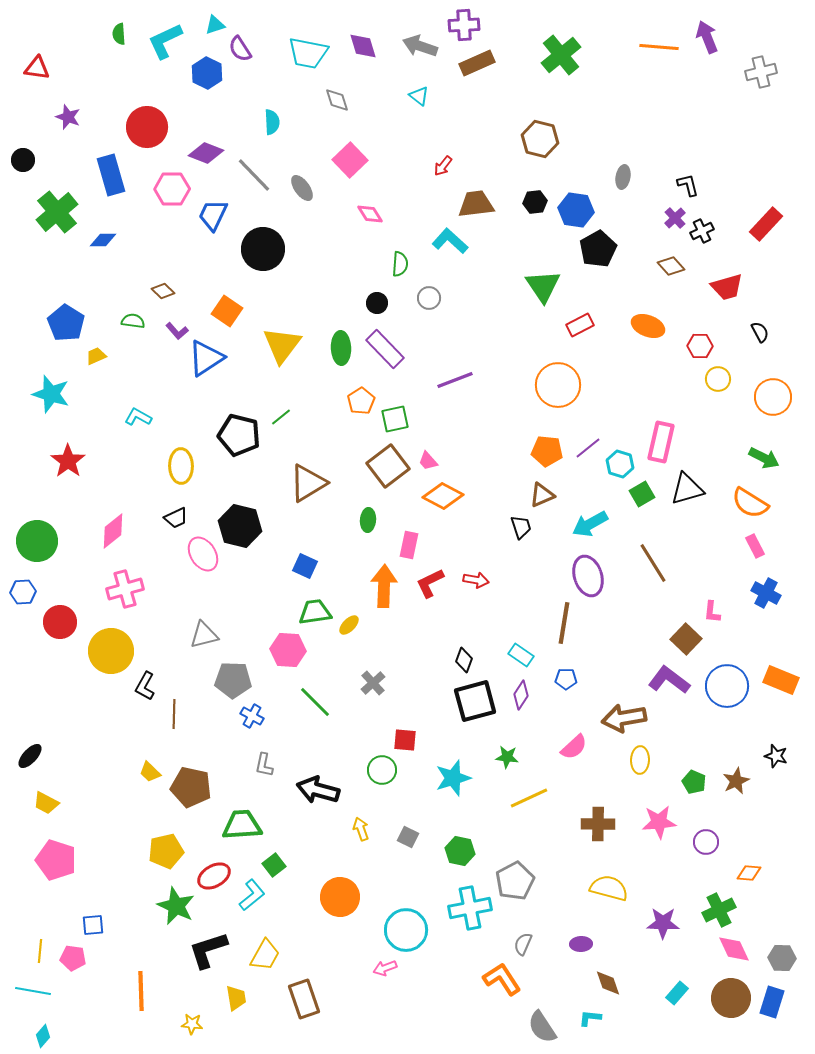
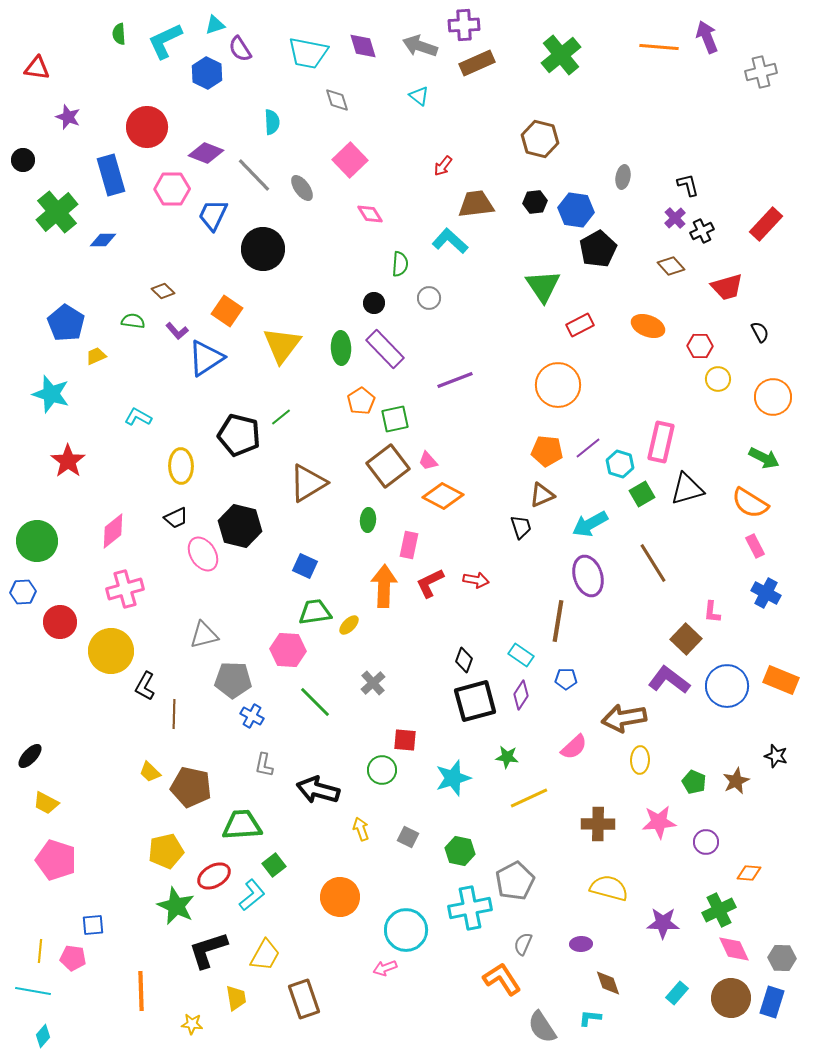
black circle at (377, 303): moved 3 px left
brown line at (564, 623): moved 6 px left, 2 px up
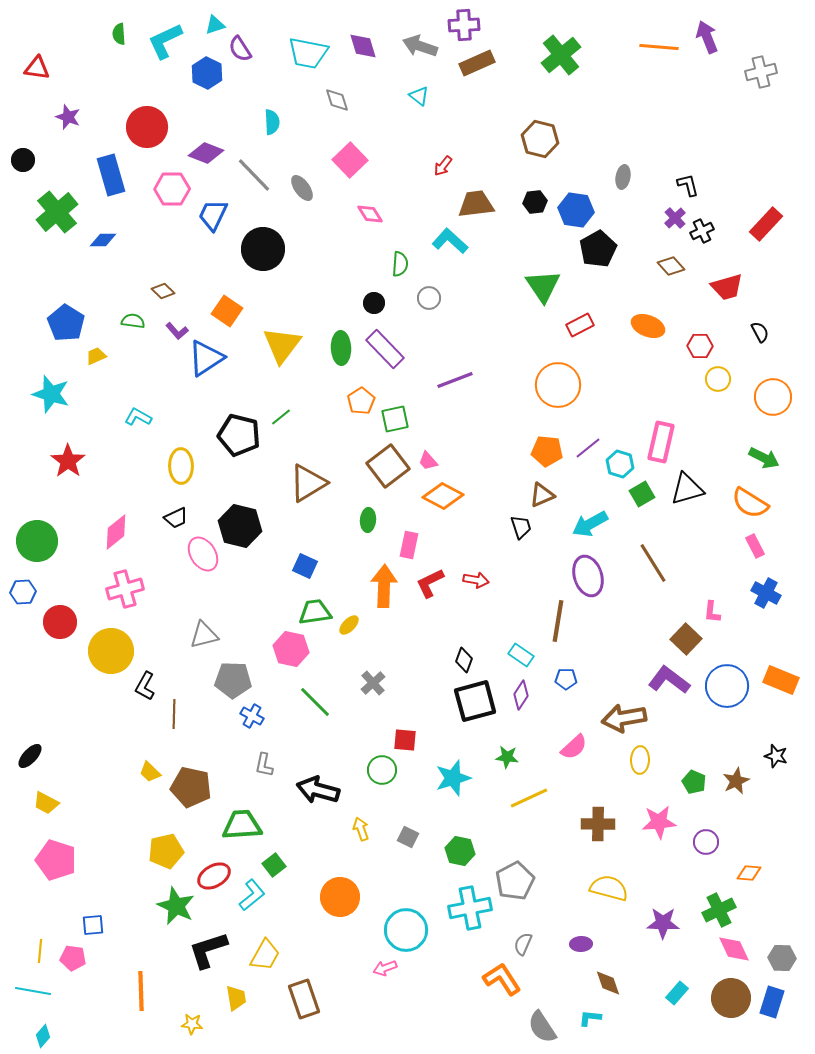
pink diamond at (113, 531): moved 3 px right, 1 px down
pink hexagon at (288, 650): moved 3 px right, 1 px up; rotated 8 degrees clockwise
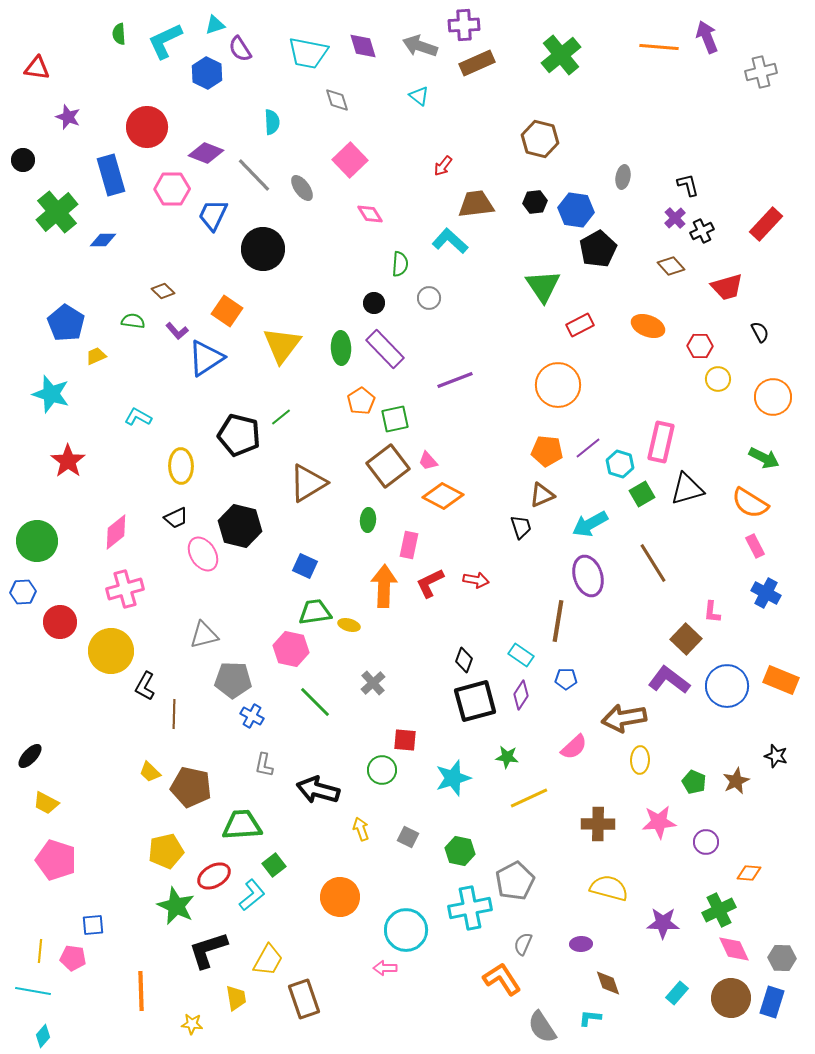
yellow ellipse at (349, 625): rotated 60 degrees clockwise
yellow trapezoid at (265, 955): moved 3 px right, 5 px down
pink arrow at (385, 968): rotated 20 degrees clockwise
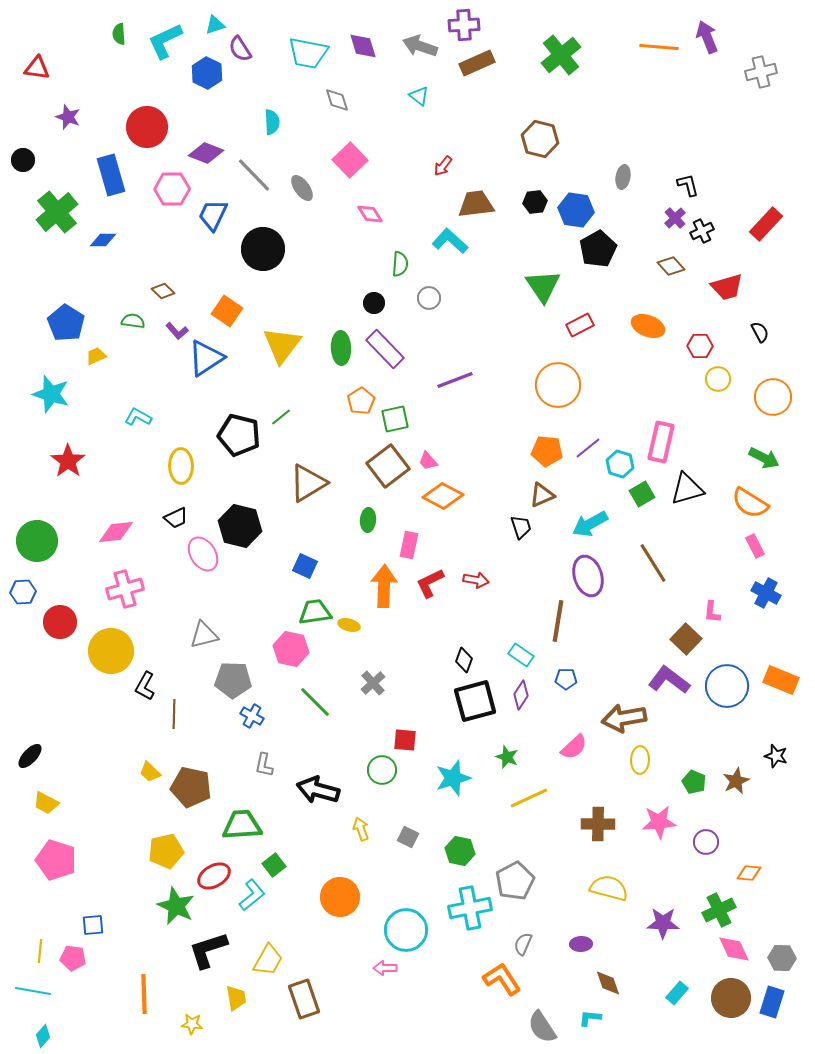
pink diamond at (116, 532): rotated 33 degrees clockwise
green star at (507, 757): rotated 15 degrees clockwise
orange line at (141, 991): moved 3 px right, 3 px down
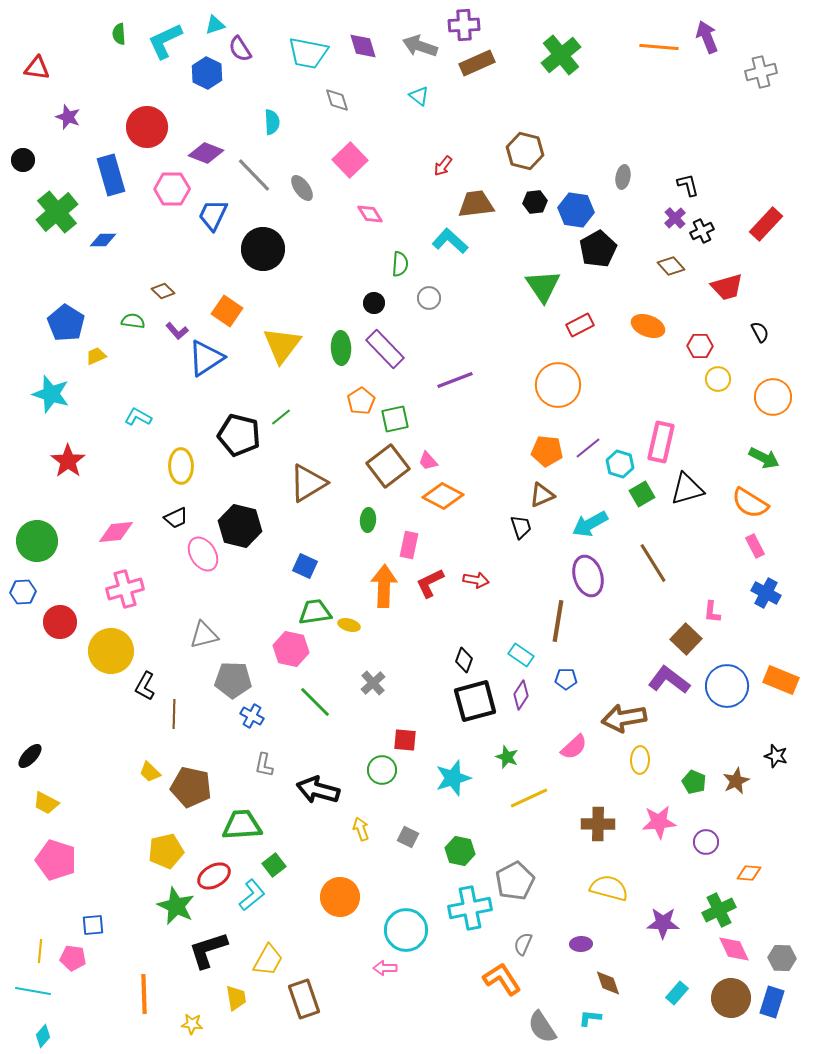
brown hexagon at (540, 139): moved 15 px left, 12 px down
